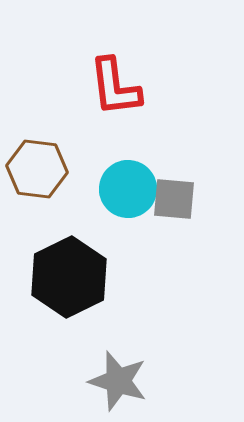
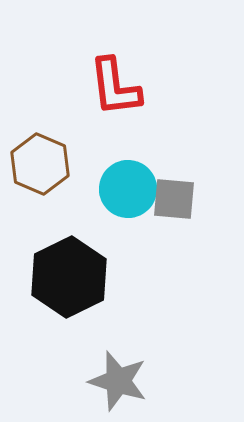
brown hexagon: moved 3 px right, 5 px up; rotated 16 degrees clockwise
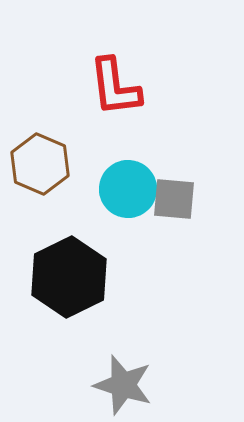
gray star: moved 5 px right, 4 px down
